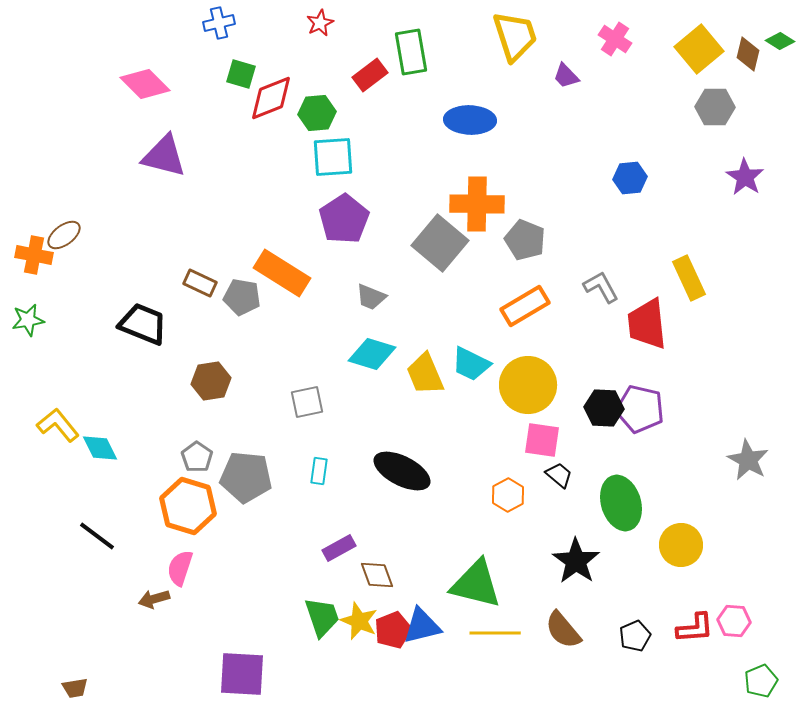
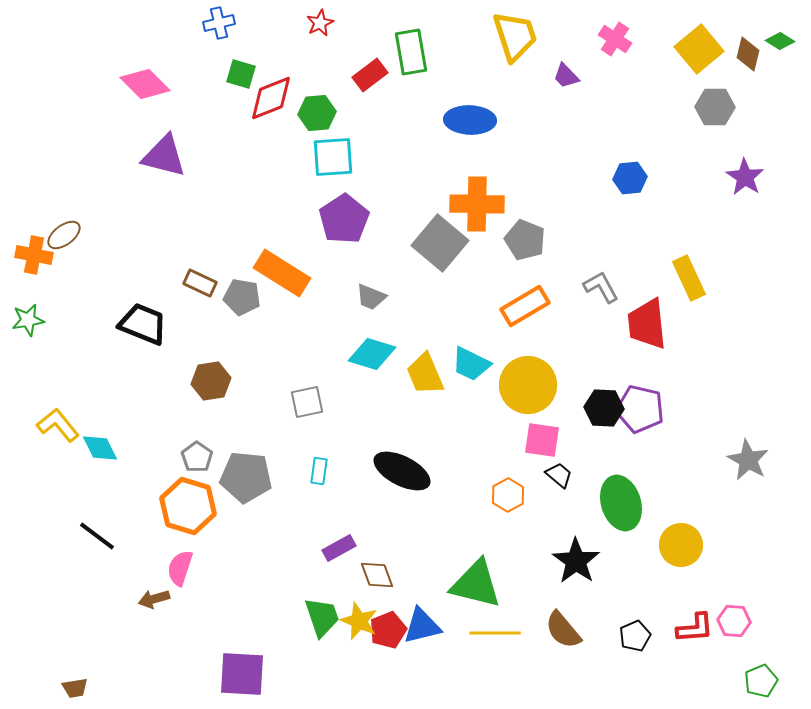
red pentagon at (393, 630): moved 5 px left
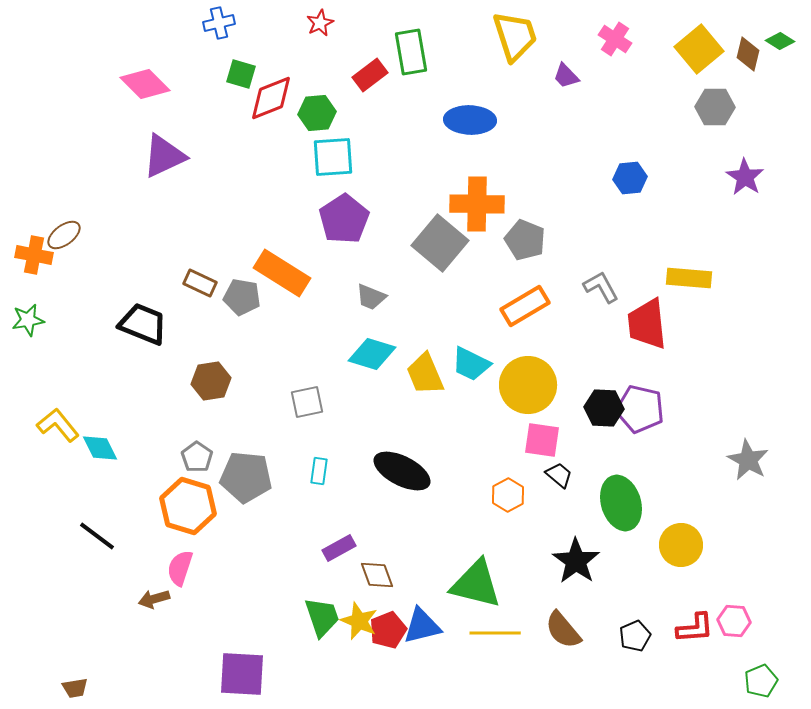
purple triangle at (164, 156): rotated 39 degrees counterclockwise
yellow rectangle at (689, 278): rotated 60 degrees counterclockwise
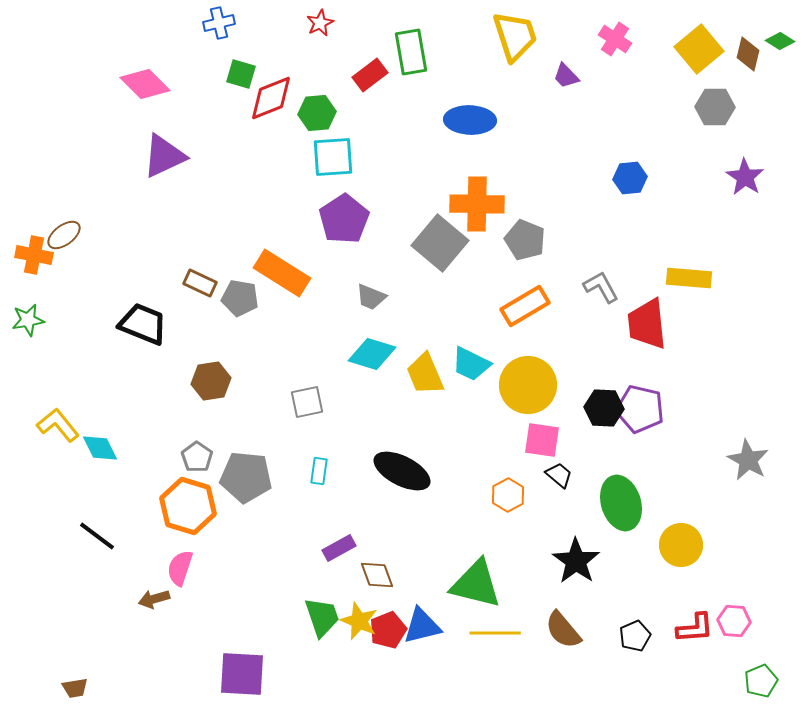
gray pentagon at (242, 297): moved 2 px left, 1 px down
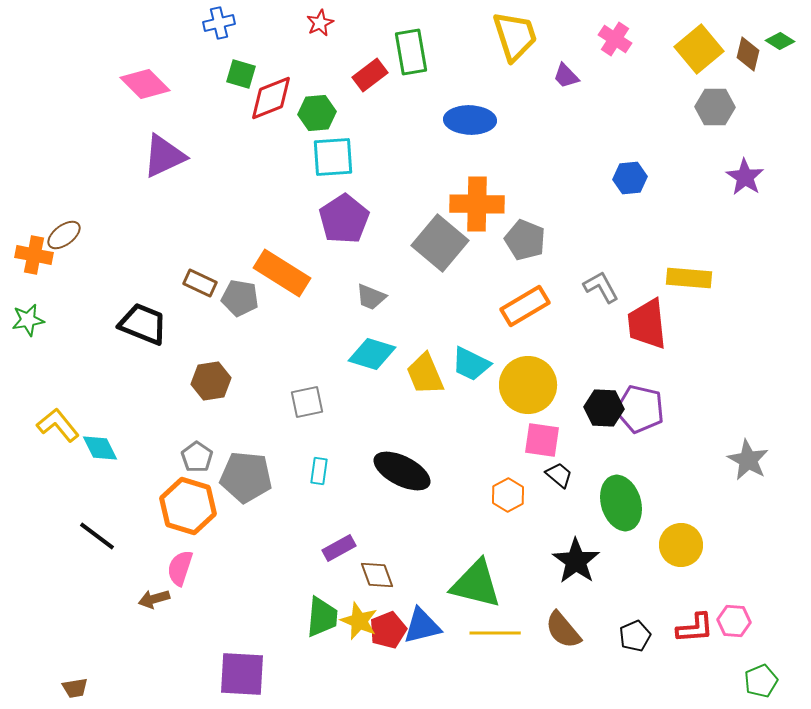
green trapezoid at (322, 617): rotated 24 degrees clockwise
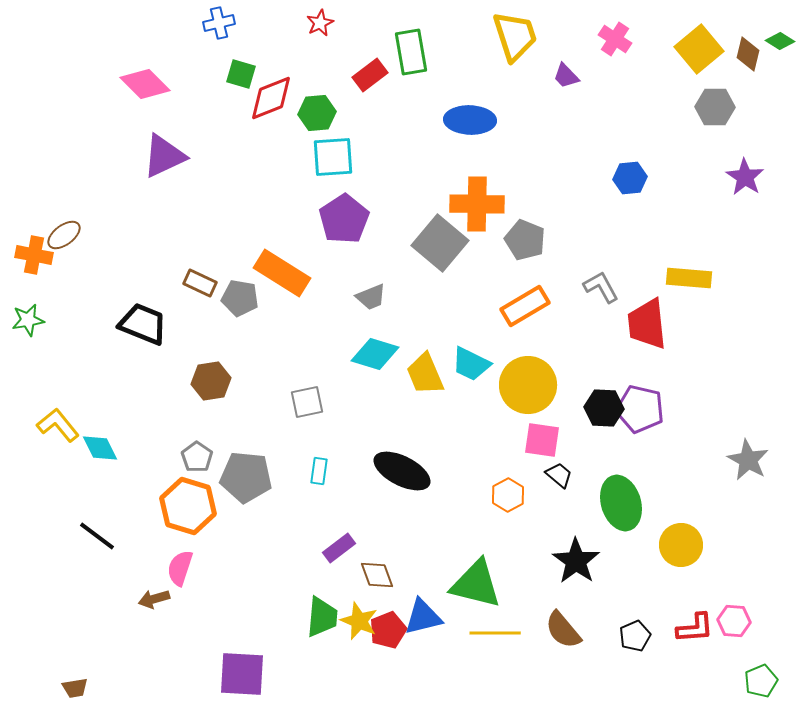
gray trapezoid at (371, 297): rotated 44 degrees counterclockwise
cyan diamond at (372, 354): moved 3 px right
purple rectangle at (339, 548): rotated 8 degrees counterclockwise
blue triangle at (422, 626): moved 1 px right, 9 px up
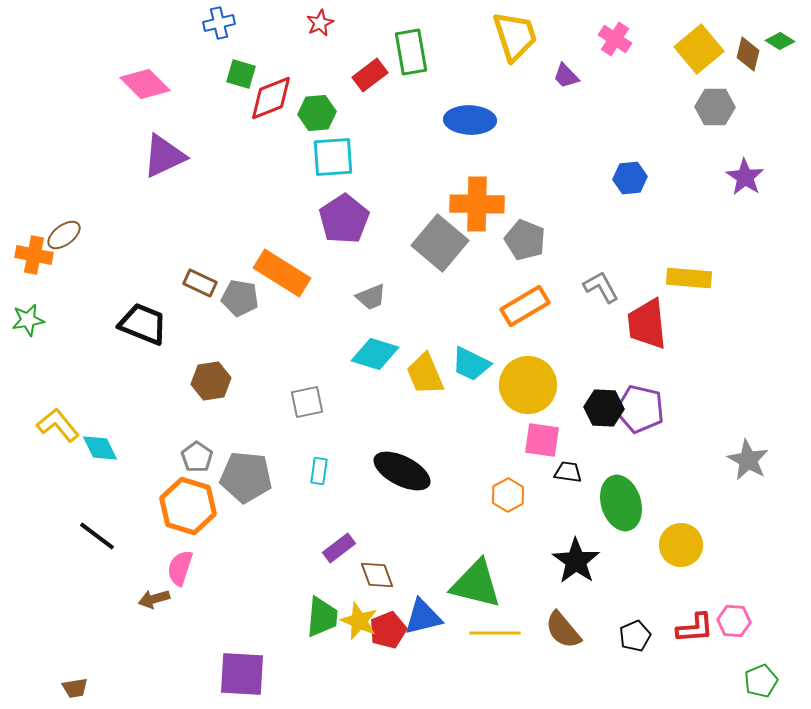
black trapezoid at (559, 475): moved 9 px right, 3 px up; rotated 32 degrees counterclockwise
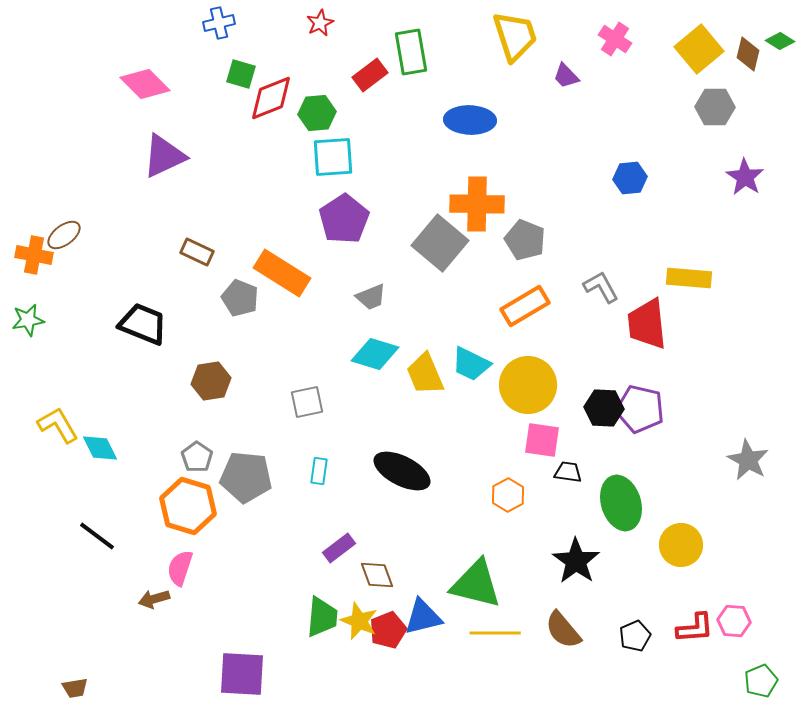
brown rectangle at (200, 283): moved 3 px left, 31 px up
gray pentagon at (240, 298): rotated 12 degrees clockwise
yellow L-shape at (58, 425): rotated 9 degrees clockwise
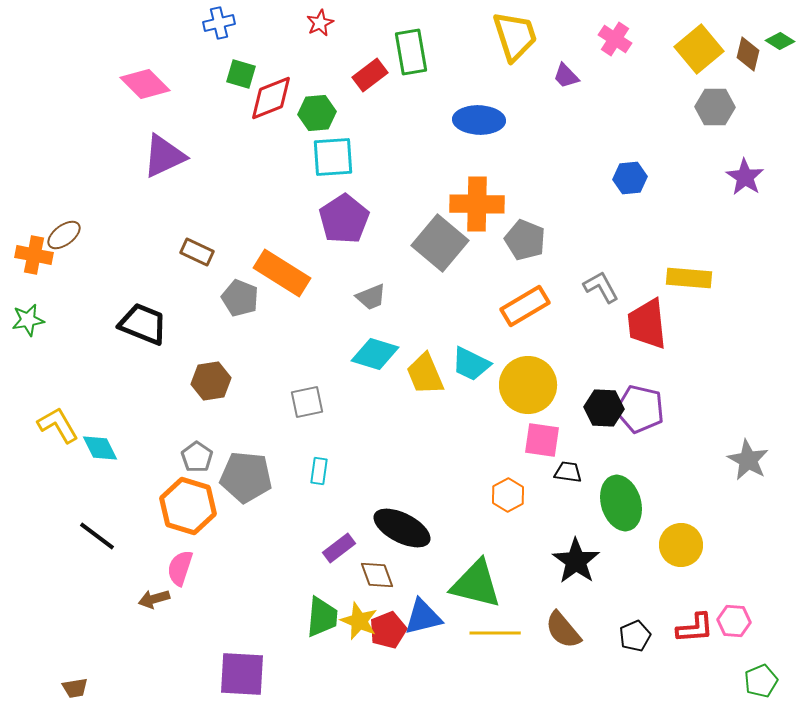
blue ellipse at (470, 120): moved 9 px right
black ellipse at (402, 471): moved 57 px down
